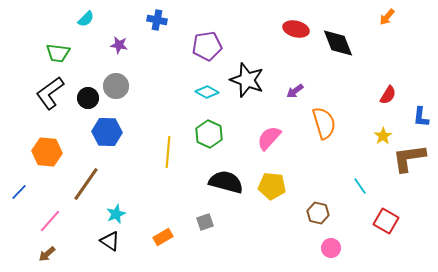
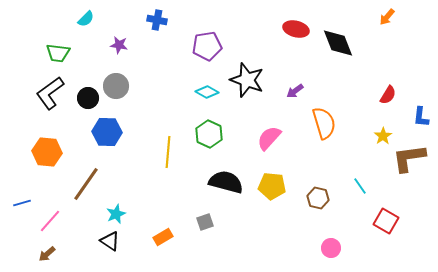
blue line: moved 3 px right, 11 px down; rotated 30 degrees clockwise
brown hexagon: moved 15 px up
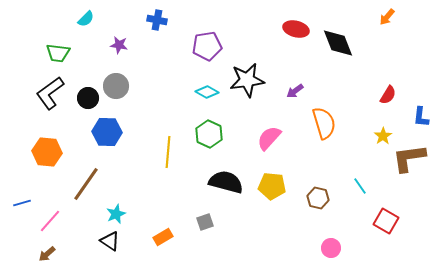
black star: rotated 28 degrees counterclockwise
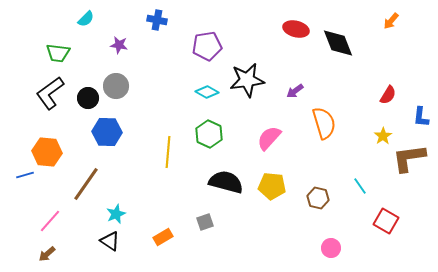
orange arrow: moved 4 px right, 4 px down
blue line: moved 3 px right, 28 px up
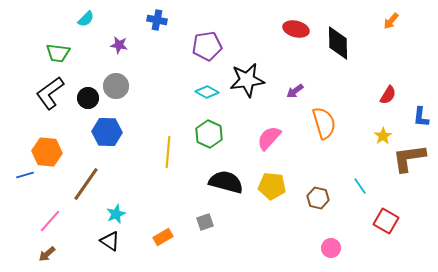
black diamond: rotated 20 degrees clockwise
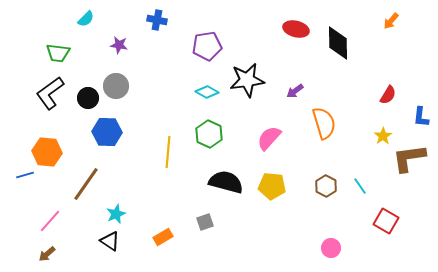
brown hexagon: moved 8 px right, 12 px up; rotated 15 degrees clockwise
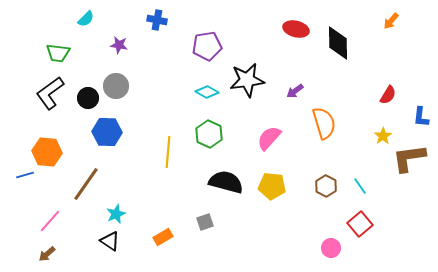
red square: moved 26 px left, 3 px down; rotated 20 degrees clockwise
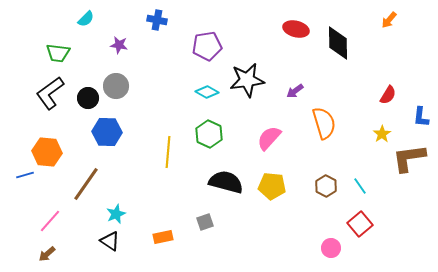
orange arrow: moved 2 px left, 1 px up
yellow star: moved 1 px left, 2 px up
orange rectangle: rotated 18 degrees clockwise
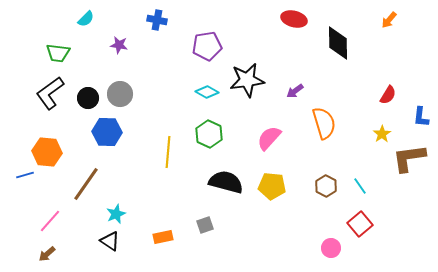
red ellipse: moved 2 px left, 10 px up
gray circle: moved 4 px right, 8 px down
gray square: moved 3 px down
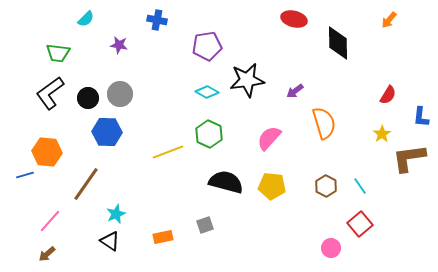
yellow line: rotated 64 degrees clockwise
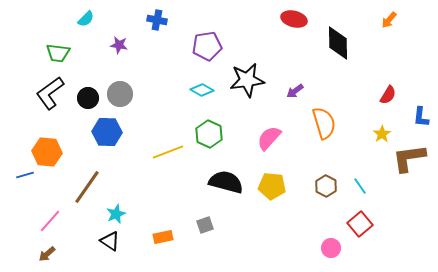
cyan diamond: moved 5 px left, 2 px up
brown line: moved 1 px right, 3 px down
